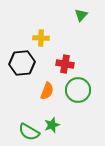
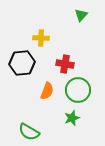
green star: moved 20 px right, 7 px up
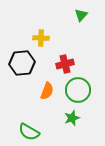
red cross: rotated 24 degrees counterclockwise
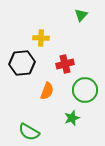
green circle: moved 7 px right
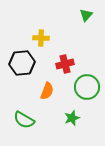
green triangle: moved 5 px right
green circle: moved 2 px right, 3 px up
green semicircle: moved 5 px left, 12 px up
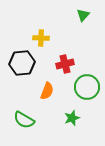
green triangle: moved 3 px left
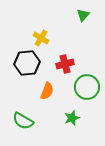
yellow cross: rotated 28 degrees clockwise
black hexagon: moved 5 px right
green semicircle: moved 1 px left, 1 px down
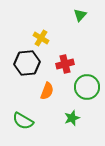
green triangle: moved 3 px left
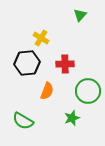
red cross: rotated 12 degrees clockwise
green circle: moved 1 px right, 4 px down
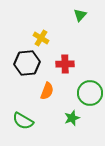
green circle: moved 2 px right, 2 px down
